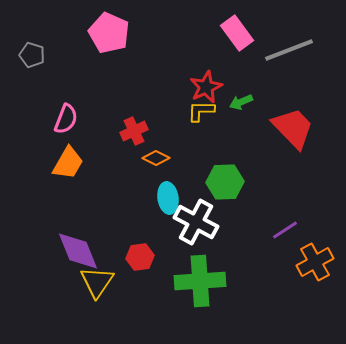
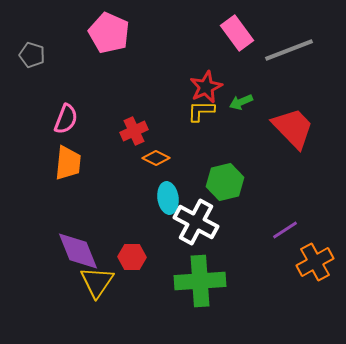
orange trapezoid: rotated 24 degrees counterclockwise
green hexagon: rotated 12 degrees counterclockwise
red hexagon: moved 8 px left; rotated 8 degrees clockwise
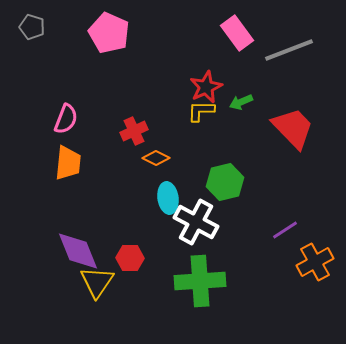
gray pentagon: moved 28 px up
red hexagon: moved 2 px left, 1 px down
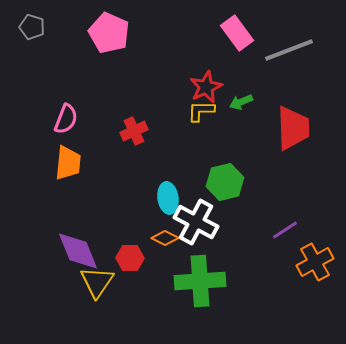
red trapezoid: rotated 42 degrees clockwise
orange diamond: moved 9 px right, 80 px down
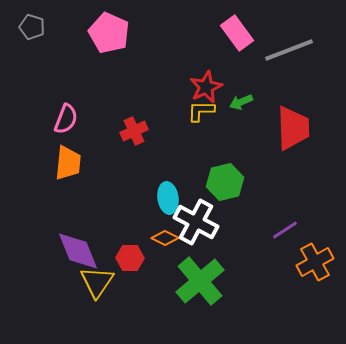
green cross: rotated 36 degrees counterclockwise
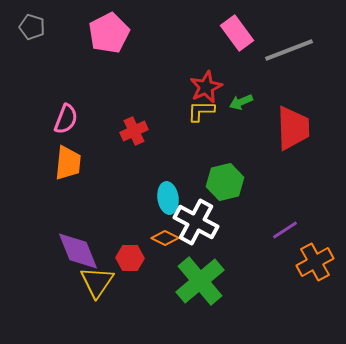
pink pentagon: rotated 21 degrees clockwise
